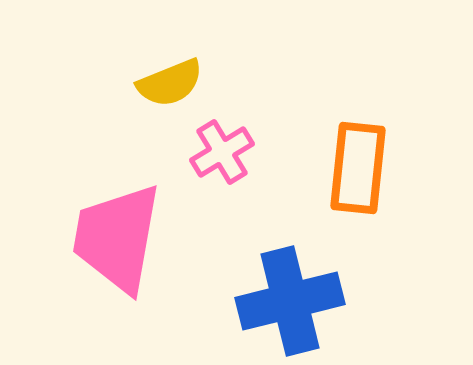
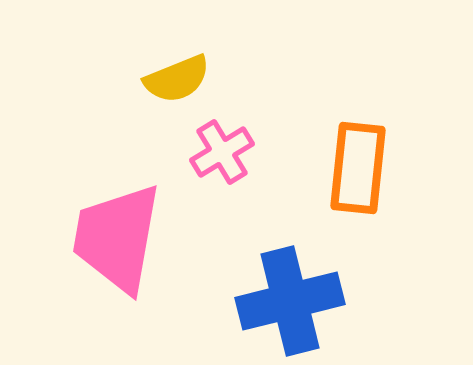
yellow semicircle: moved 7 px right, 4 px up
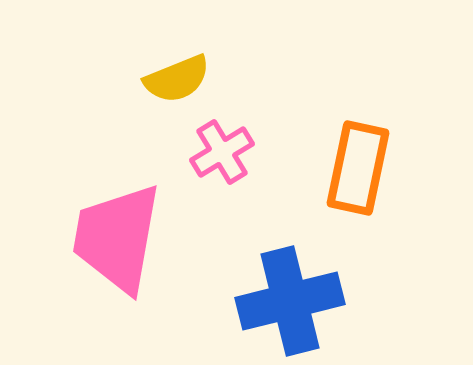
orange rectangle: rotated 6 degrees clockwise
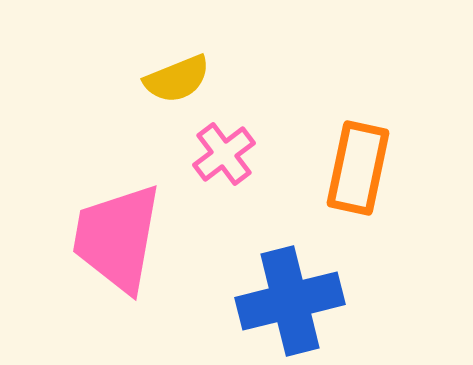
pink cross: moved 2 px right, 2 px down; rotated 6 degrees counterclockwise
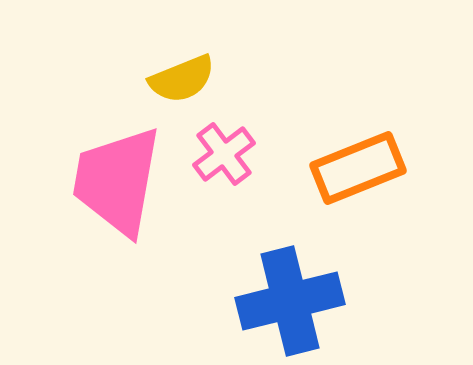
yellow semicircle: moved 5 px right
orange rectangle: rotated 56 degrees clockwise
pink trapezoid: moved 57 px up
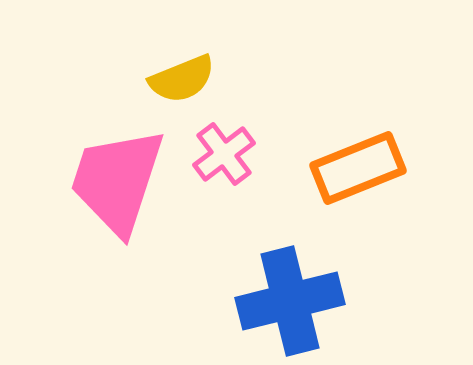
pink trapezoid: rotated 8 degrees clockwise
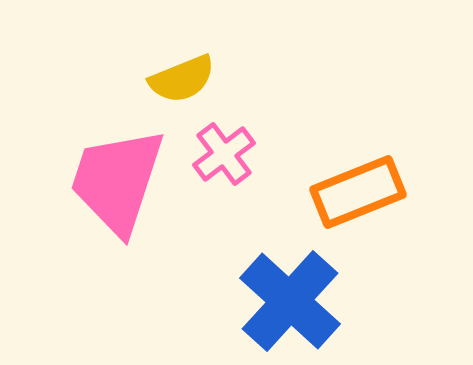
orange rectangle: moved 24 px down
blue cross: rotated 34 degrees counterclockwise
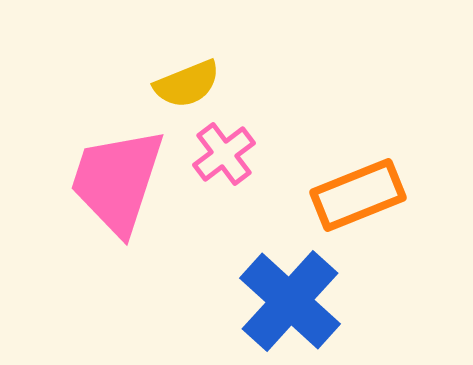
yellow semicircle: moved 5 px right, 5 px down
orange rectangle: moved 3 px down
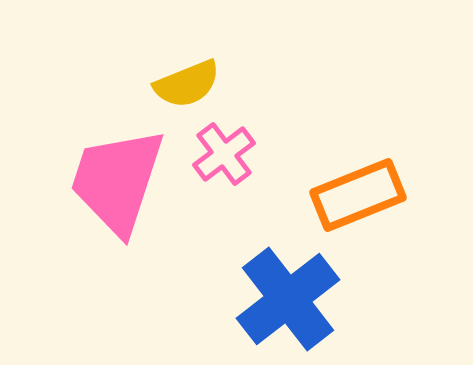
blue cross: moved 2 px left, 2 px up; rotated 10 degrees clockwise
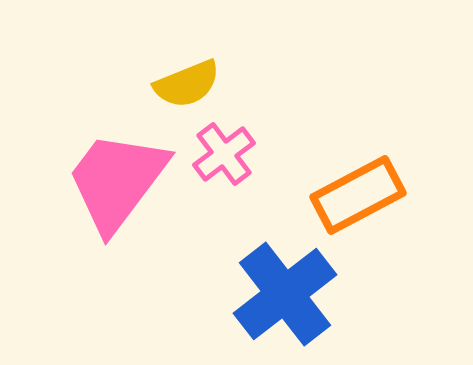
pink trapezoid: rotated 19 degrees clockwise
orange rectangle: rotated 6 degrees counterclockwise
blue cross: moved 3 px left, 5 px up
